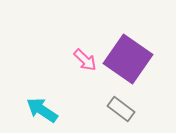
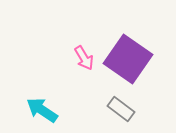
pink arrow: moved 1 px left, 2 px up; rotated 15 degrees clockwise
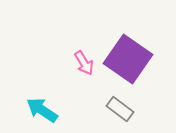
pink arrow: moved 5 px down
gray rectangle: moved 1 px left
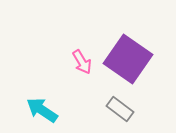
pink arrow: moved 2 px left, 1 px up
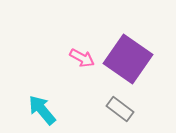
pink arrow: moved 4 px up; rotated 30 degrees counterclockwise
cyan arrow: rotated 16 degrees clockwise
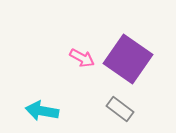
cyan arrow: moved 1 px down; rotated 40 degrees counterclockwise
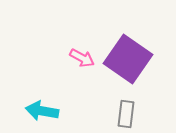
gray rectangle: moved 6 px right, 5 px down; rotated 60 degrees clockwise
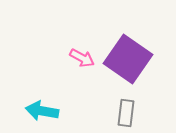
gray rectangle: moved 1 px up
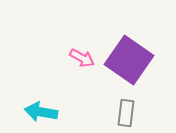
purple square: moved 1 px right, 1 px down
cyan arrow: moved 1 px left, 1 px down
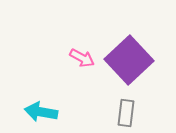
purple square: rotated 12 degrees clockwise
